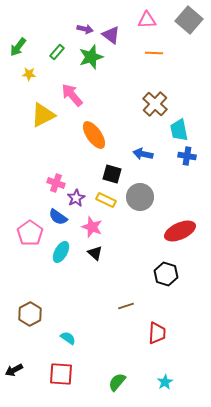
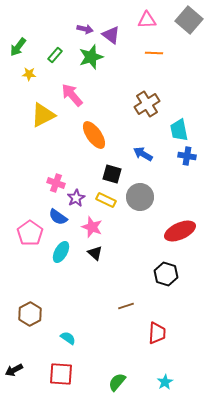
green rectangle: moved 2 px left, 3 px down
brown cross: moved 8 px left; rotated 15 degrees clockwise
blue arrow: rotated 18 degrees clockwise
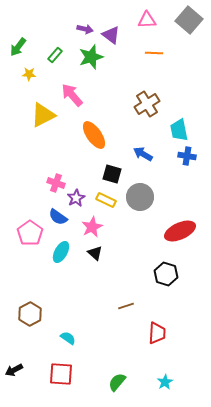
pink star: rotated 25 degrees clockwise
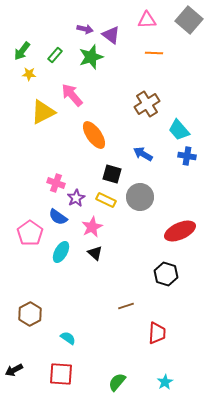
green arrow: moved 4 px right, 4 px down
yellow triangle: moved 3 px up
cyan trapezoid: rotated 30 degrees counterclockwise
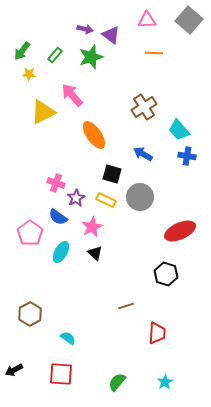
brown cross: moved 3 px left, 3 px down
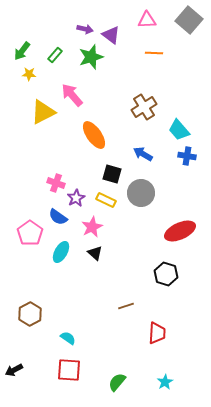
gray circle: moved 1 px right, 4 px up
red square: moved 8 px right, 4 px up
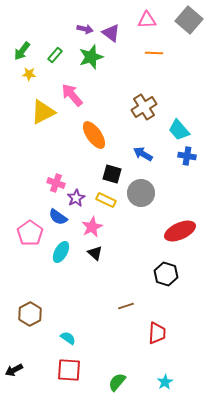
purple triangle: moved 2 px up
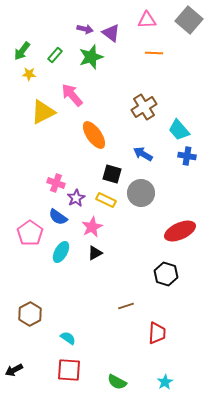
black triangle: rotated 49 degrees clockwise
green semicircle: rotated 102 degrees counterclockwise
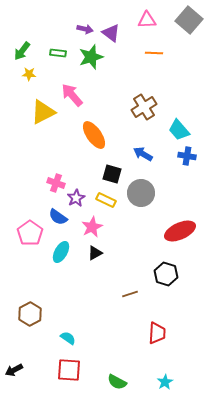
green rectangle: moved 3 px right, 2 px up; rotated 56 degrees clockwise
brown line: moved 4 px right, 12 px up
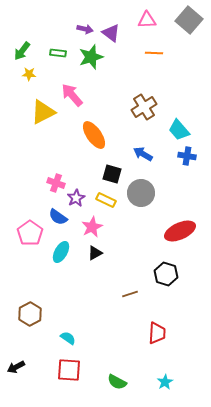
black arrow: moved 2 px right, 3 px up
